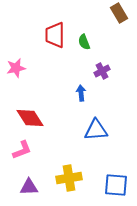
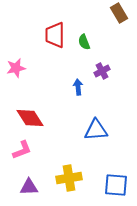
blue arrow: moved 3 px left, 6 px up
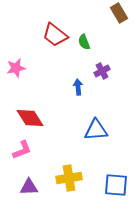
red trapezoid: rotated 52 degrees counterclockwise
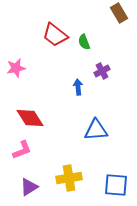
purple triangle: rotated 30 degrees counterclockwise
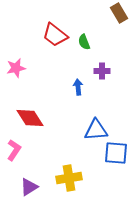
purple cross: rotated 28 degrees clockwise
pink L-shape: moved 8 px left; rotated 35 degrees counterclockwise
blue square: moved 32 px up
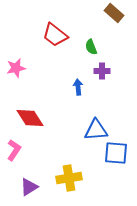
brown rectangle: moved 5 px left; rotated 18 degrees counterclockwise
green semicircle: moved 7 px right, 5 px down
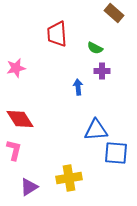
red trapezoid: moved 2 px right, 1 px up; rotated 48 degrees clockwise
green semicircle: moved 4 px right, 1 px down; rotated 42 degrees counterclockwise
red diamond: moved 10 px left, 1 px down
pink L-shape: rotated 20 degrees counterclockwise
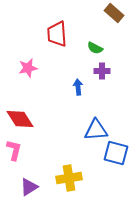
pink star: moved 12 px right
blue square: rotated 10 degrees clockwise
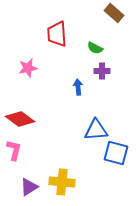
red diamond: rotated 20 degrees counterclockwise
yellow cross: moved 7 px left, 4 px down; rotated 15 degrees clockwise
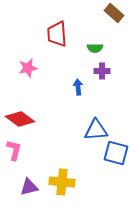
green semicircle: rotated 28 degrees counterclockwise
purple triangle: rotated 18 degrees clockwise
